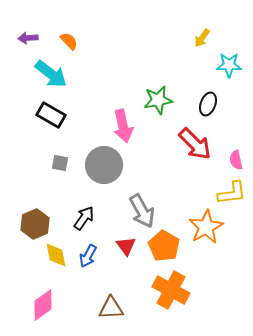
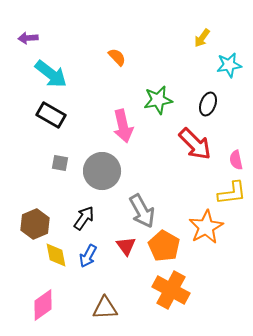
orange semicircle: moved 48 px right, 16 px down
cyan star: rotated 10 degrees counterclockwise
gray circle: moved 2 px left, 6 px down
brown triangle: moved 6 px left
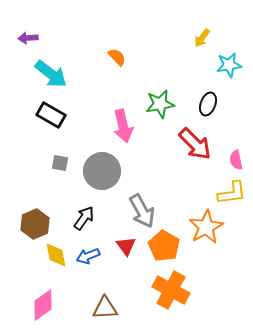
green star: moved 2 px right, 4 px down
blue arrow: rotated 40 degrees clockwise
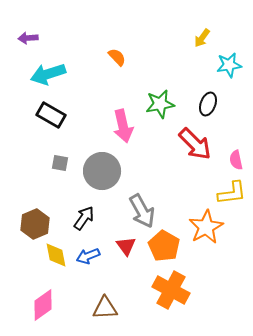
cyan arrow: moved 3 px left; rotated 124 degrees clockwise
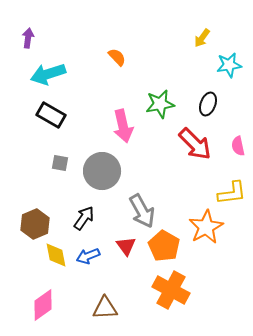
purple arrow: rotated 102 degrees clockwise
pink semicircle: moved 2 px right, 14 px up
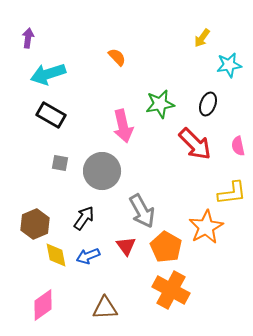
orange pentagon: moved 2 px right, 1 px down
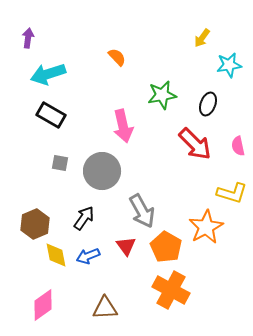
green star: moved 2 px right, 9 px up
yellow L-shape: rotated 24 degrees clockwise
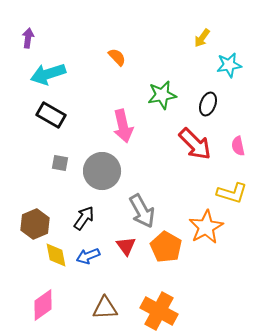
orange cross: moved 12 px left, 21 px down
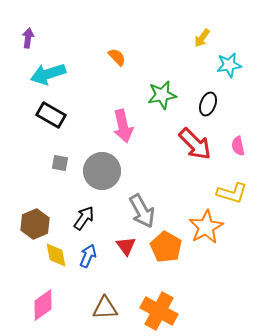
blue arrow: rotated 135 degrees clockwise
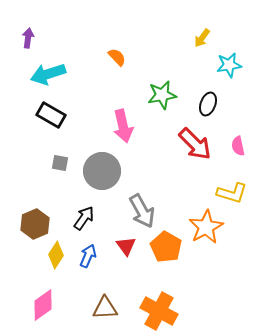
yellow diamond: rotated 44 degrees clockwise
